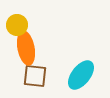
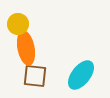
yellow circle: moved 1 px right, 1 px up
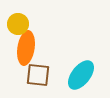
orange ellipse: rotated 20 degrees clockwise
brown square: moved 3 px right, 1 px up
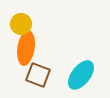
yellow circle: moved 3 px right
brown square: rotated 15 degrees clockwise
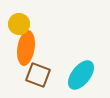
yellow circle: moved 2 px left
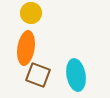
yellow circle: moved 12 px right, 11 px up
cyan ellipse: moved 5 px left; rotated 48 degrees counterclockwise
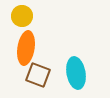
yellow circle: moved 9 px left, 3 px down
cyan ellipse: moved 2 px up
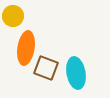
yellow circle: moved 9 px left
brown square: moved 8 px right, 7 px up
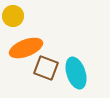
orange ellipse: rotated 60 degrees clockwise
cyan ellipse: rotated 8 degrees counterclockwise
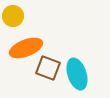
brown square: moved 2 px right
cyan ellipse: moved 1 px right, 1 px down
